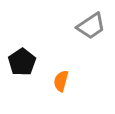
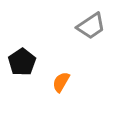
orange semicircle: moved 1 px down; rotated 15 degrees clockwise
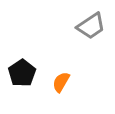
black pentagon: moved 11 px down
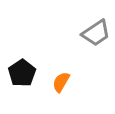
gray trapezoid: moved 5 px right, 7 px down
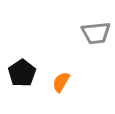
gray trapezoid: rotated 28 degrees clockwise
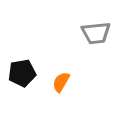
black pentagon: rotated 24 degrees clockwise
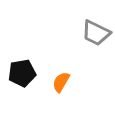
gray trapezoid: rotated 32 degrees clockwise
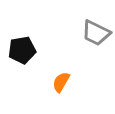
black pentagon: moved 23 px up
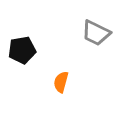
orange semicircle: rotated 15 degrees counterclockwise
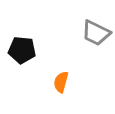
black pentagon: rotated 16 degrees clockwise
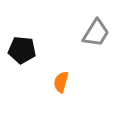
gray trapezoid: rotated 84 degrees counterclockwise
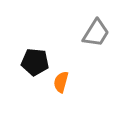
black pentagon: moved 13 px right, 12 px down
